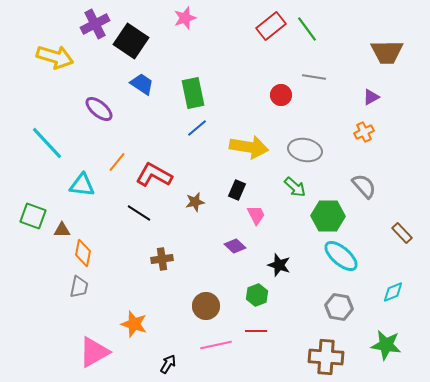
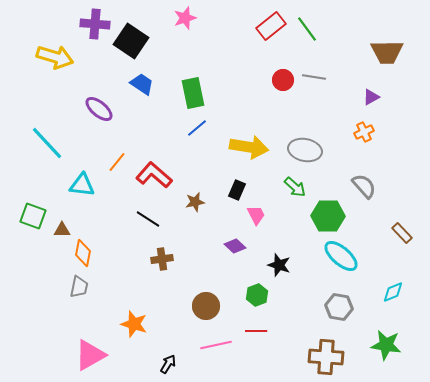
purple cross at (95, 24): rotated 32 degrees clockwise
red circle at (281, 95): moved 2 px right, 15 px up
red L-shape at (154, 175): rotated 12 degrees clockwise
black line at (139, 213): moved 9 px right, 6 px down
pink triangle at (94, 352): moved 4 px left, 3 px down
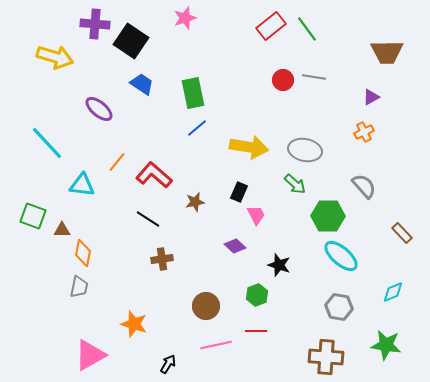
green arrow at (295, 187): moved 3 px up
black rectangle at (237, 190): moved 2 px right, 2 px down
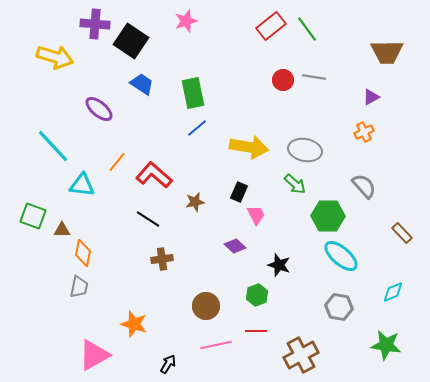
pink star at (185, 18): moved 1 px right, 3 px down
cyan line at (47, 143): moved 6 px right, 3 px down
pink triangle at (90, 355): moved 4 px right
brown cross at (326, 357): moved 25 px left, 2 px up; rotated 32 degrees counterclockwise
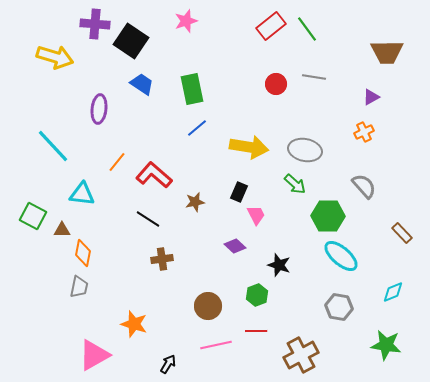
red circle at (283, 80): moved 7 px left, 4 px down
green rectangle at (193, 93): moved 1 px left, 4 px up
purple ellipse at (99, 109): rotated 56 degrees clockwise
cyan triangle at (82, 185): moved 9 px down
green square at (33, 216): rotated 8 degrees clockwise
brown circle at (206, 306): moved 2 px right
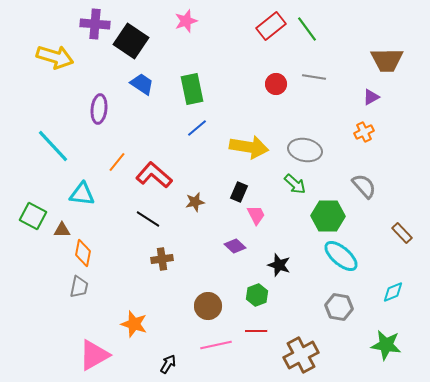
brown trapezoid at (387, 52): moved 8 px down
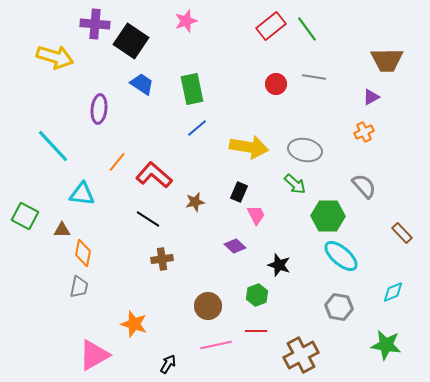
green square at (33, 216): moved 8 px left
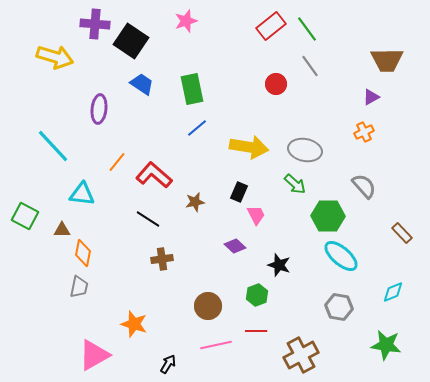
gray line at (314, 77): moved 4 px left, 11 px up; rotated 45 degrees clockwise
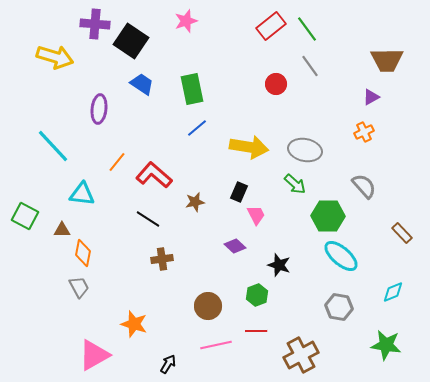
gray trapezoid at (79, 287): rotated 40 degrees counterclockwise
